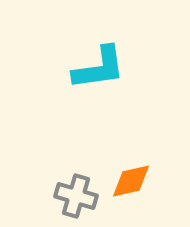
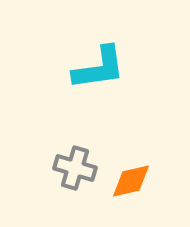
gray cross: moved 1 px left, 28 px up
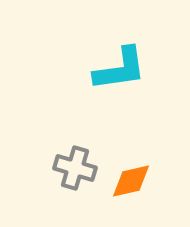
cyan L-shape: moved 21 px right, 1 px down
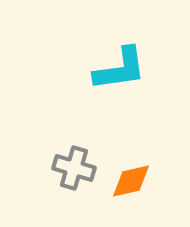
gray cross: moved 1 px left
